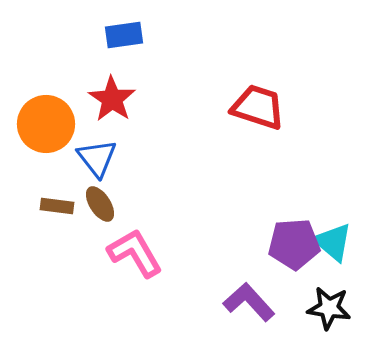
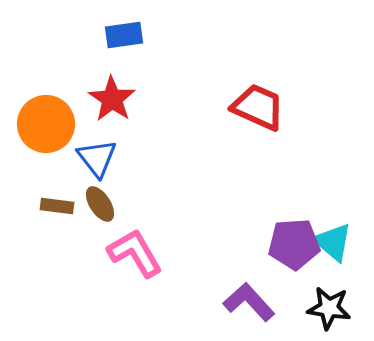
red trapezoid: rotated 6 degrees clockwise
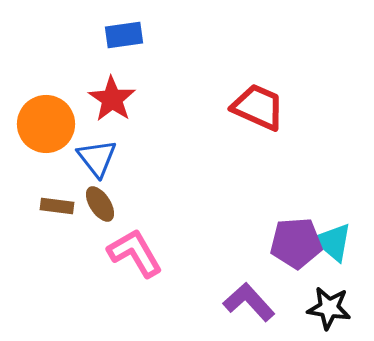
purple pentagon: moved 2 px right, 1 px up
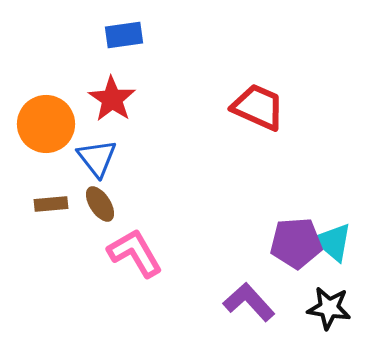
brown rectangle: moved 6 px left, 2 px up; rotated 12 degrees counterclockwise
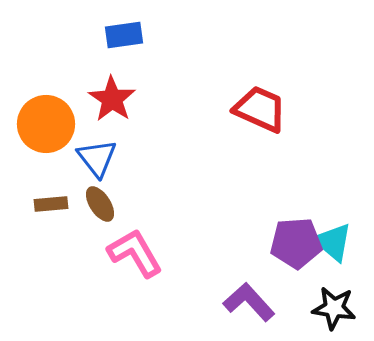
red trapezoid: moved 2 px right, 2 px down
black star: moved 5 px right
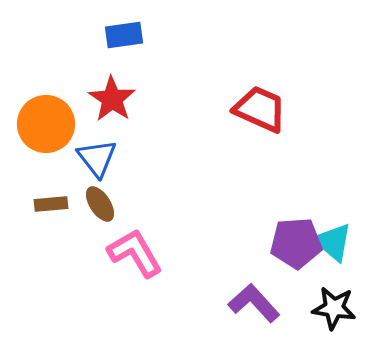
purple L-shape: moved 5 px right, 1 px down
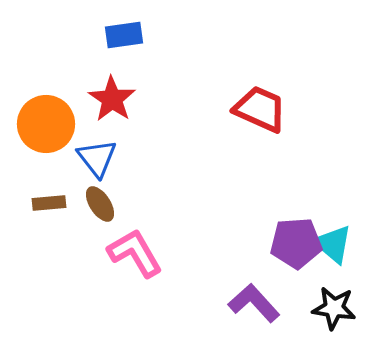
brown rectangle: moved 2 px left, 1 px up
cyan triangle: moved 2 px down
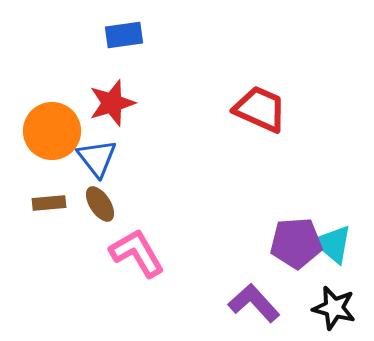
red star: moved 4 px down; rotated 21 degrees clockwise
orange circle: moved 6 px right, 7 px down
pink L-shape: moved 2 px right
black star: rotated 6 degrees clockwise
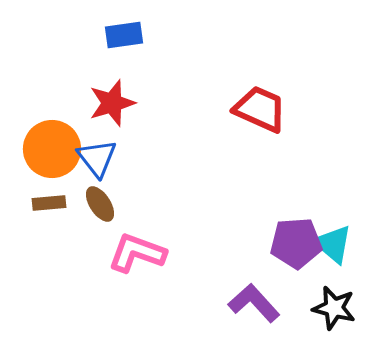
orange circle: moved 18 px down
pink L-shape: rotated 40 degrees counterclockwise
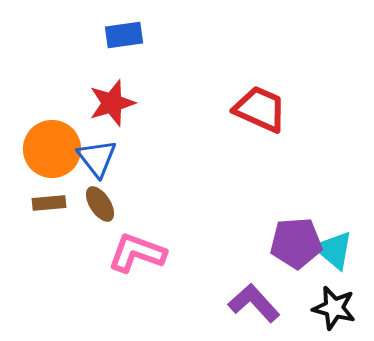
cyan triangle: moved 1 px right, 6 px down
